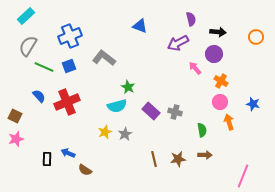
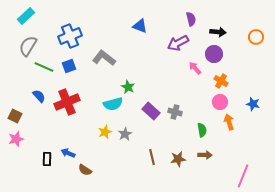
cyan semicircle: moved 4 px left, 2 px up
brown line: moved 2 px left, 2 px up
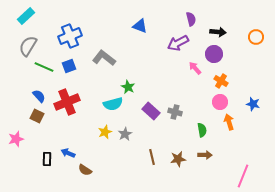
brown square: moved 22 px right
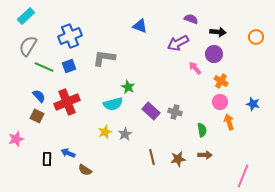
purple semicircle: rotated 56 degrees counterclockwise
gray L-shape: rotated 30 degrees counterclockwise
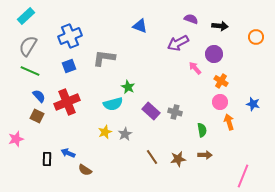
black arrow: moved 2 px right, 6 px up
green line: moved 14 px left, 4 px down
brown line: rotated 21 degrees counterclockwise
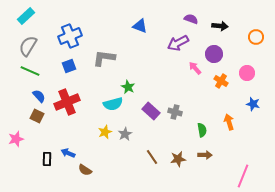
pink circle: moved 27 px right, 29 px up
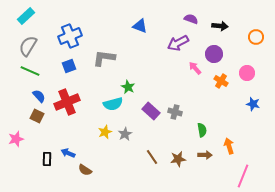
orange arrow: moved 24 px down
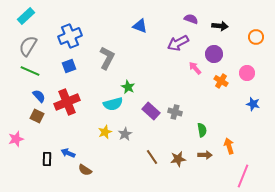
gray L-shape: moved 3 px right; rotated 110 degrees clockwise
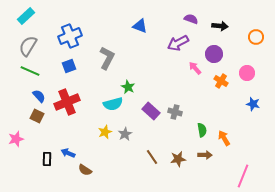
orange arrow: moved 5 px left, 8 px up; rotated 14 degrees counterclockwise
